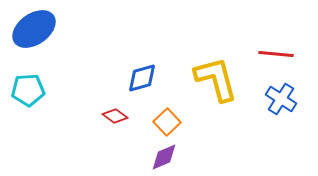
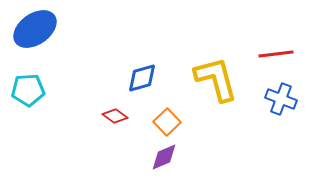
blue ellipse: moved 1 px right
red line: rotated 12 degrees counterclockwise
blue cross: rotated 12 degrees counterclockwise
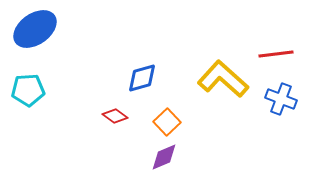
yellow L-shape: moved 7 px right; rotated 33 degrees counterclockwise
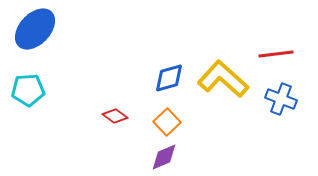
blue ellipse: rotated 12 degrees counterclockwise
blue diamond: moved 27 px right
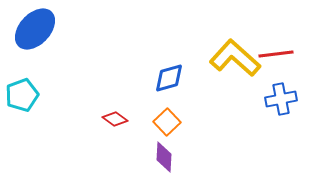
yellow L-shape: moved 12 px right, 21 px up
cyan pentagon: moved 6 px left, 5 px down; rotated 16 degrees counterclockwise
blue cross: rotated 32 degrees counterclockwise
red diamond: moved 3 px down
purple diamond: rotated 64 degrees counterclockwise
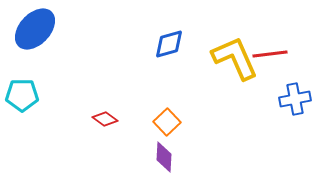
red line: moved 6 px left
yellow L-shape: rotated 24 degrees clockwise
blue diamond: moved 34 px up
cyan pentagon: rotated 20 degrees clockwise
blue cross: moved 14 px right
red diamond: moved 10 px left
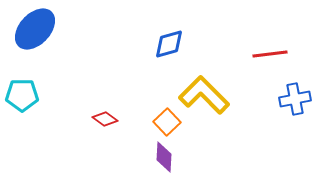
yellow L-shape: moved 31 px left, 37 px down; rotated 21 degrees counterclockwise
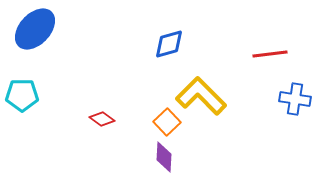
yellow L-shape: moved 3 px left, 1 px down
blue cross: rotated 20 degrees clockwise
red diamond: moved 3 px left
